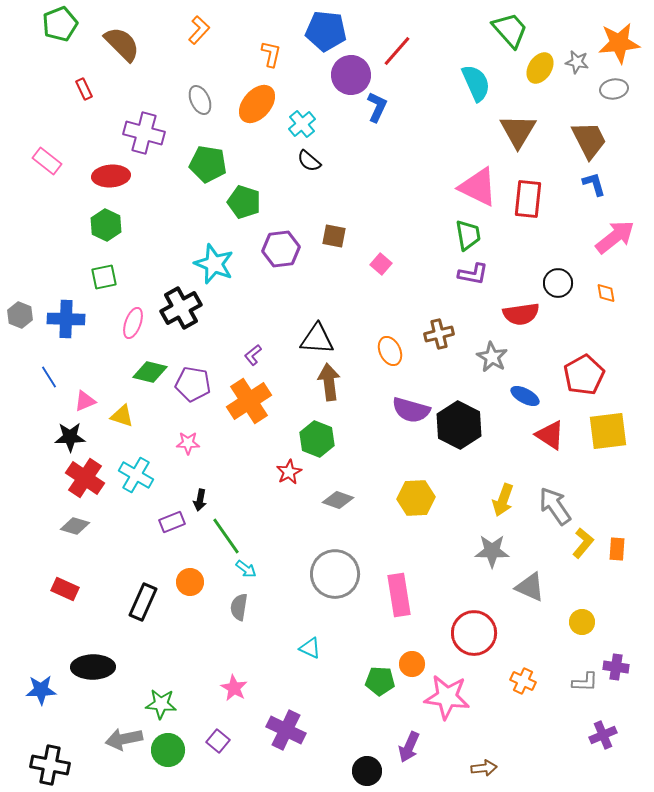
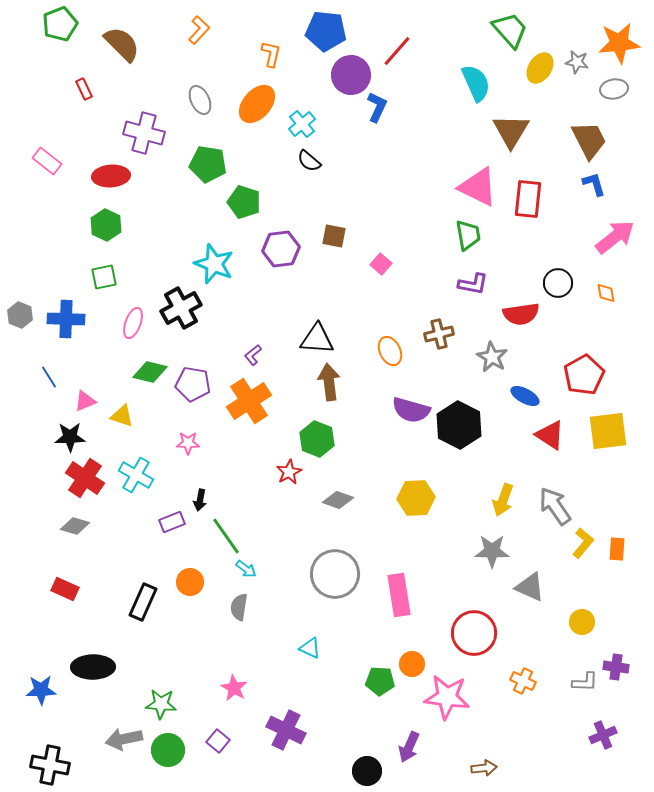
brown triangle at (518, 131): moved 7 px left
purple L-shape at (473, 274): moved 10 px down
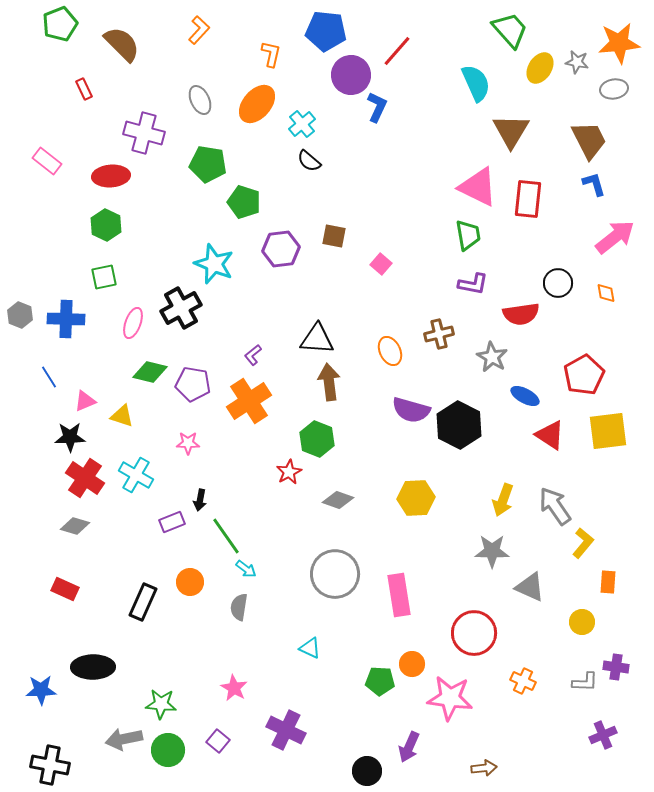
orange rectangle at (617, 549): moved 9 px left, 33 px down
pink star at (447, 697): moved 3 px right, 1 px down
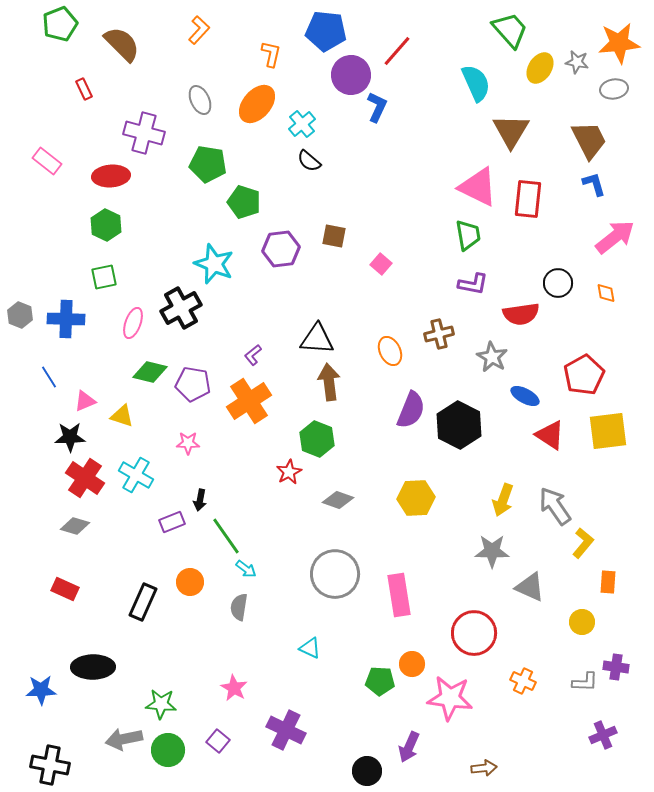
purple semicircle at (411, 410): rotated 84 degrees counterclockwise
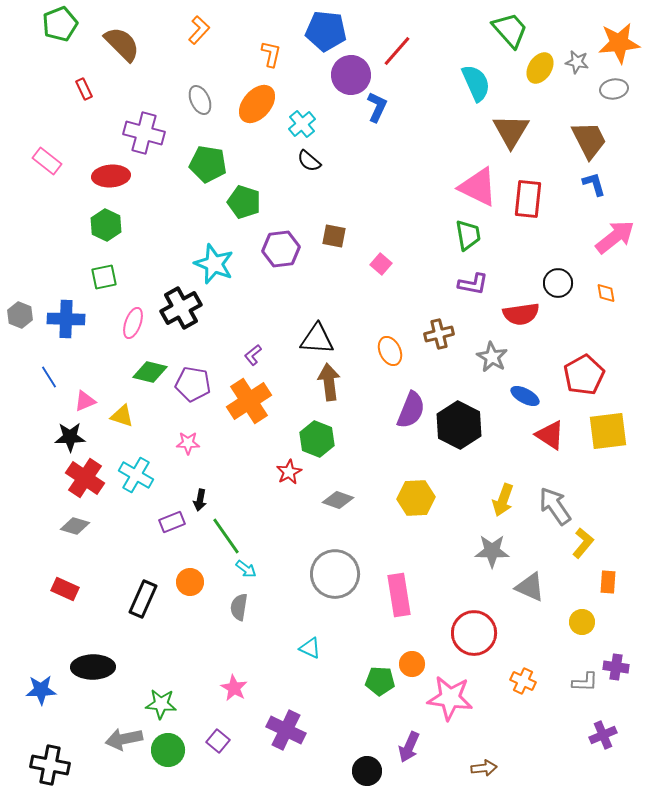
black rectangle at (143, 602): moved 3 px up
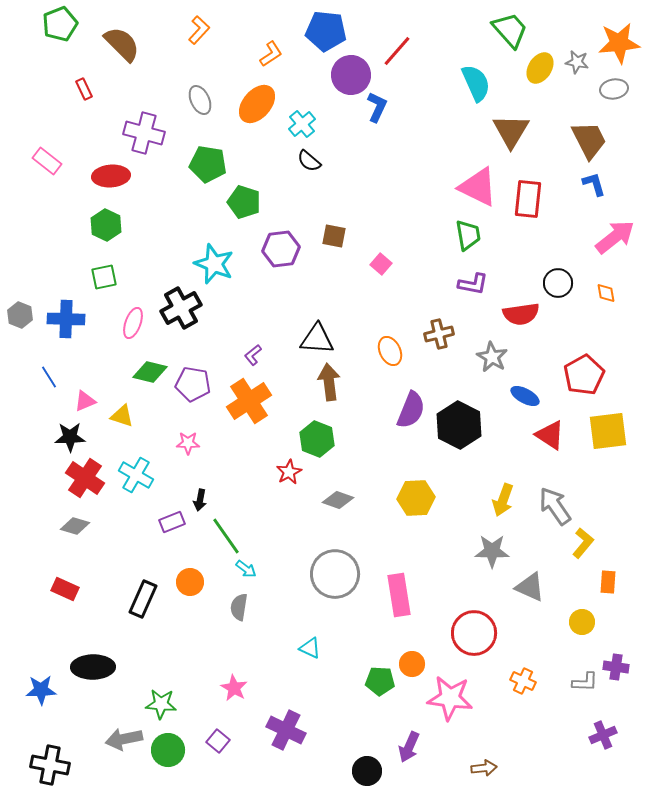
orange L-shape at (271, 54): rotated 44 degrees clockwise
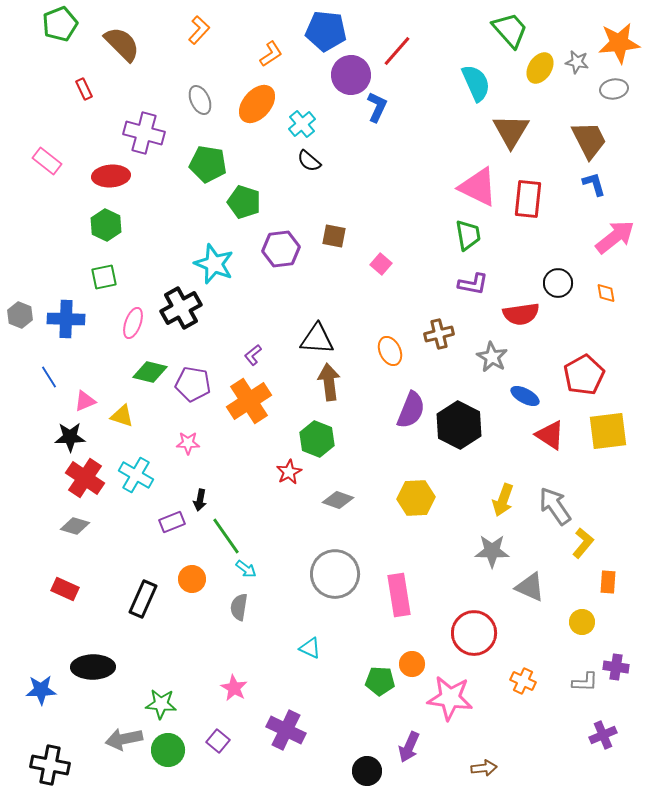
orange circle at (190, 582): moved 2 px right, 3 px up
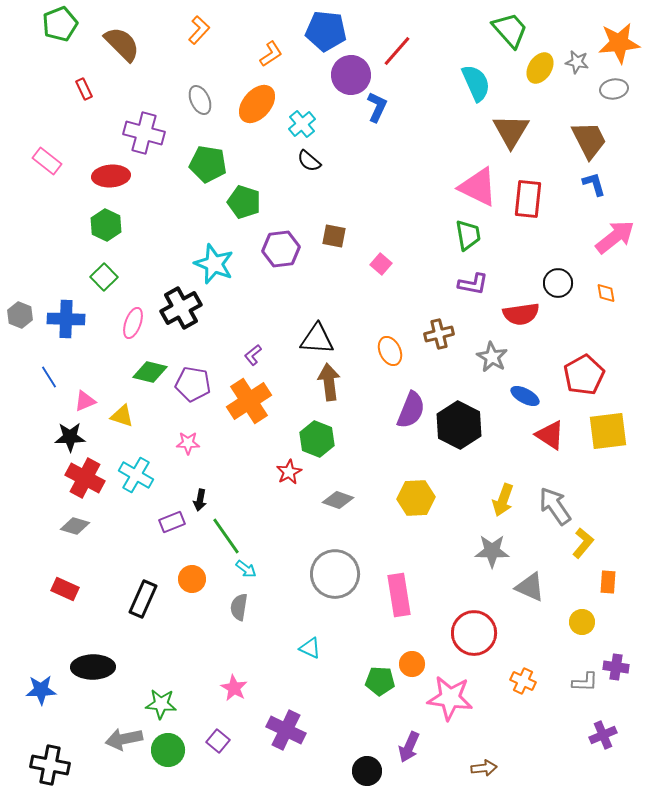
green square at (104, 277): rotated 32 degrees counterclockwise
red cross at (85, 478): rotated 6 degrees counterclockwise
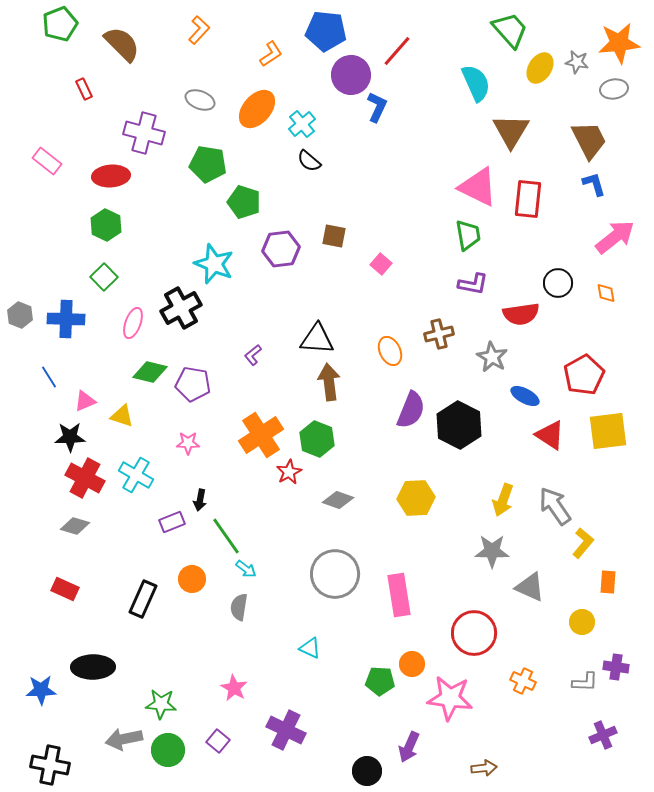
gray ellipse at (200, 100): rotated 44 degrees counterclockwise
orange ellipse at (257, 104): moved 5 px down
orange cross at (249, 401): moved 12 px right, 34 px down
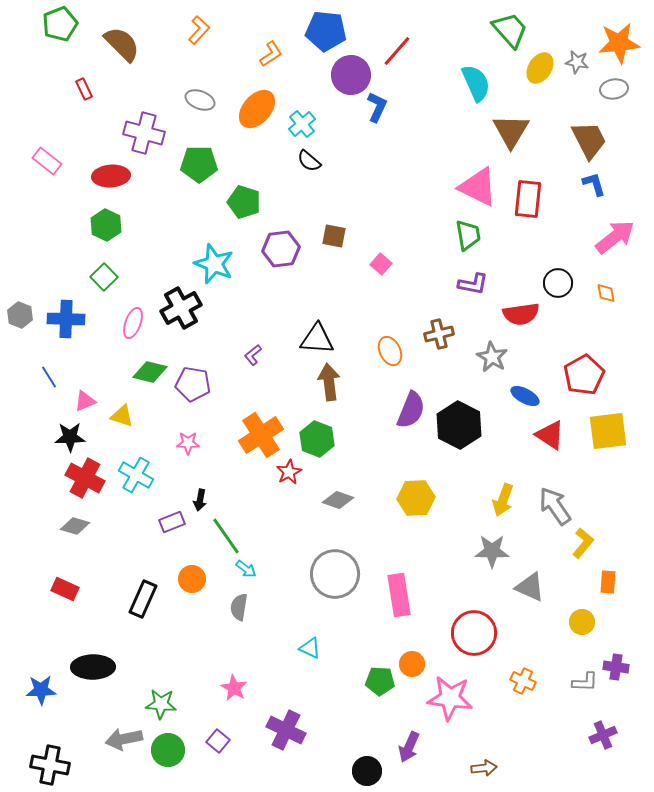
green pentagon at (208, 164): moved 9 px left; rotated 9 degrees counterclockwise
